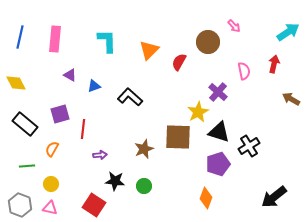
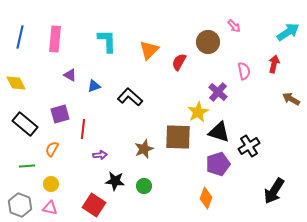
black arrow: moved 6 px up; rotated 20 degrees counterclockwise
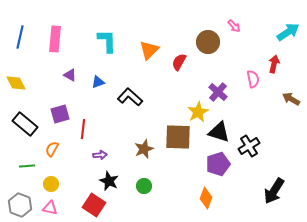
pink semicircle: moved 9 px right, 8 px down
blue triangle: moved 4 px right, 4 px up
black star: moved 6 px left; rotated 18 degrees clockwise
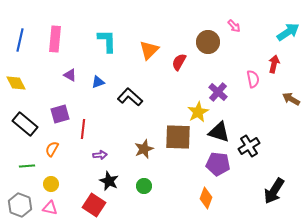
blue line: moved 3 px down
purple pentagon: rotated 25 degrees clockwise
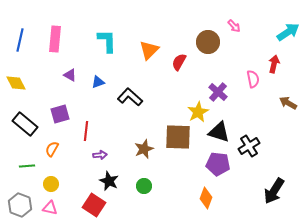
brown arrow: moved 3 px left, 4 px down
red line: moved 3 px right, 2 px down
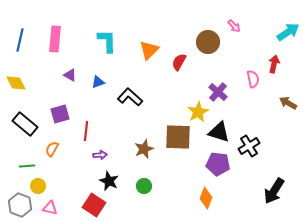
yellow circle: moved 13 px left, 2 px down
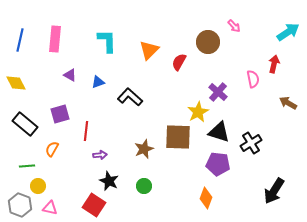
black cross: moved 2 px right, 3 px up
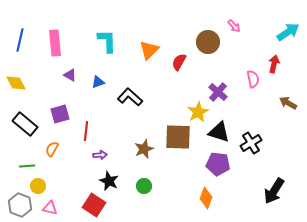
pink rectangle: moved 4 px down; rotated 10 degrees counterclockwise
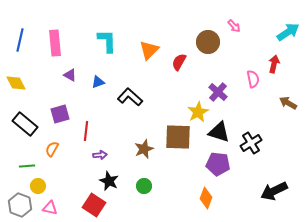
black arrow: rotated 32 degrees clockwise
